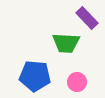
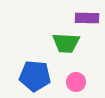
purple rectangle: rotated 45 degrees counterclockwise
pink circle: moved 1 px left
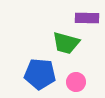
green trapezoid: rotated 12 degrees clockwise
blue pentagon: moved 5 px right, 2 px up
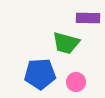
purple rectangle: moved 1 px right
blue pentagon: rotated 8 degrees counterclockwise
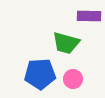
purple rectangle: moved 1 px right, 2 px up
pink circle: moved 3 px left, 3 px up
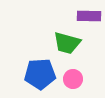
green trapezoid: moved 1 px right
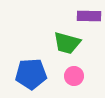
blue pentagon: moved 9 px left
pink circle: moved 1 px right, 3 px up
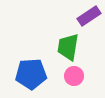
purple rectangle: rotated 35 degrees counterclockwise
green trapezoid: moved 1 px right, 4 px down; rotated 84 degrees clockwise
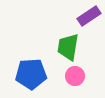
pink circle: moved 1 px right
